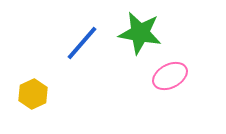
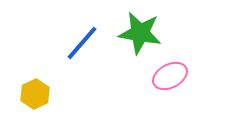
yellow hexagon: moved 2 px right
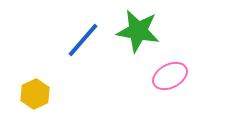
green star: moved 2 px left, 2 px up
blue line: moved 1 px right, 3 px up
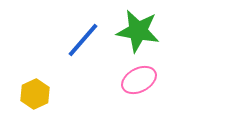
pink ellipse: moved 31 px left, 4 px down
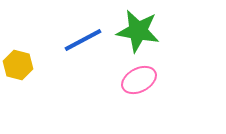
blue line: rotated 21 degrees clockwise
yellow hexagon: moved 17 px left, 29 px up; rotated 20 degrees counterclockwise
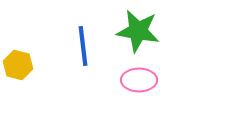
blue line: moved 6 px down; rotated 69 degrees counterclockwise
pink ellipse: rotated 28 degrees clockwise
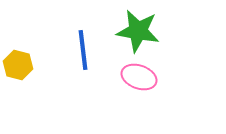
blue line: moved 4 px down
pink ellipse: moved 3 px up; rotated 20 degrees clockwise
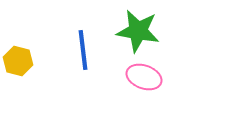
yellow hexagon: moved 4 px up
pink ellipse: moved 5 px right
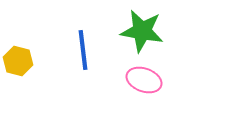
green star: moved 4 px right
pink ellipse: moved 3 px down
